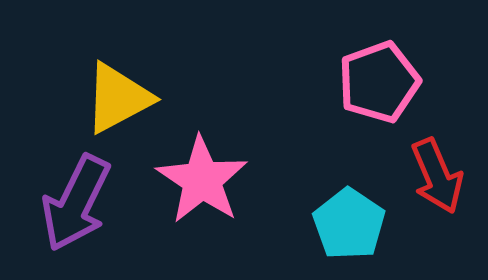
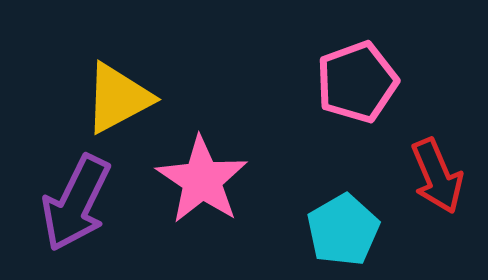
pink pentagon: moved 22 px left
cyan pentagon: moved 6 px left, 6 px down; rotated 8 degrees clockwise
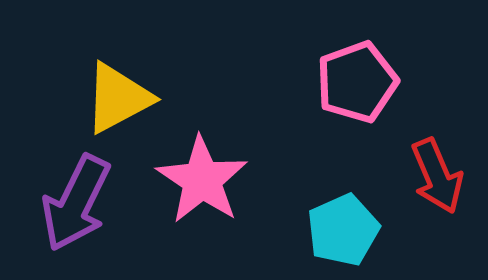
cyan pentagon: rotated 6 degrees clockwise
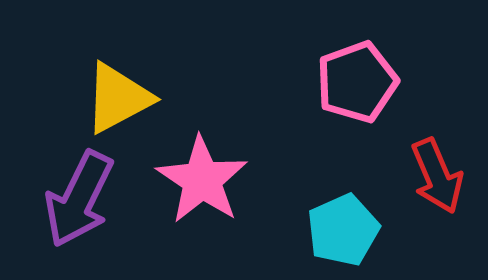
purple arrow: moved 3 px right, 4 px up
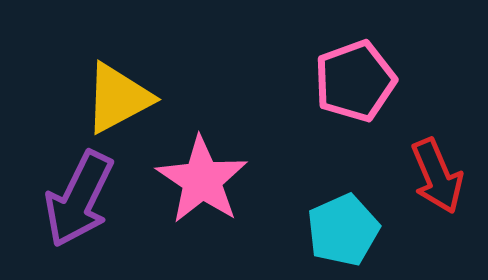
pink pentagon: moved 2 px left, 1 px up
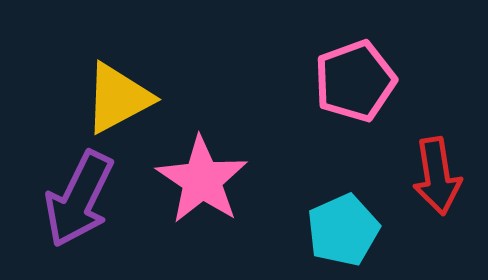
red arrow: rotated 14 degrees clockwise
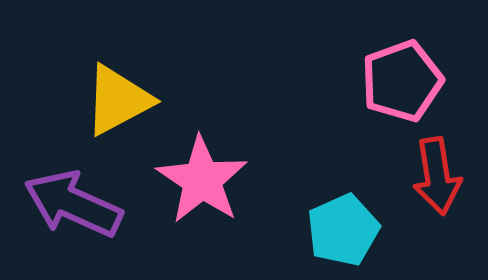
pink pentagon: moved 47 px right
yellow triangle: moved 2 px down
purple arrow: moved 6 px left, 5 px down; rotated 88 degrees clockwise
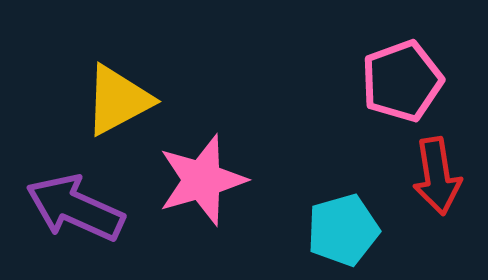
pink star: rotated 22 degrees clockwise
purple arrow: moved 2 px right, 4 px down
cyan pentagon: rotated 8 degrees clockwise
